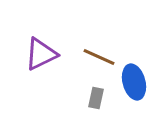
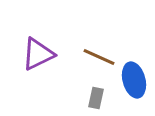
purple triangle: moved 3 px left
blue ellipse: moved 2 px up
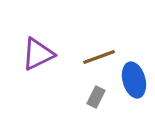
brown line: rotated 44 degrees counterclockwise
gray rectangle: moved 1 px up; rotated 15 degrees clockwise
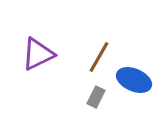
brown line: rotated 40 degrees counterclockwise
blue ellipse: rotated 52 degrees counterclockwise
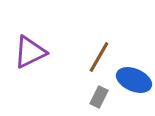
purple triangle: moved 8 px left, 2 px up
gray rectangle: moved 3 px right
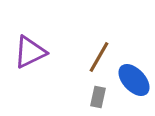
blue ellipse: rotated 24 degrees clockwise
gray rectangle: moved 1 px left; rotated 15 degrees counterclockwise
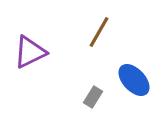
brown line: moved 25 px up
gray rectangle: moved 5 px left; rotated 20 degrees clockwise
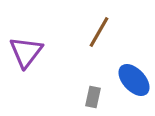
purple triangle: moved 4 px left; rotated 27 degrees counterclockwise
gray rectangle: rotated 20 degrees counterclockwise
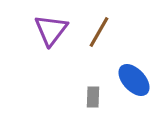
purple triangle: moved 25 px right, 22 px up
gray rectangle: rotated 10 degrees counterclockwise
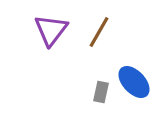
blue ellipse: moved 2 px down
gray rectangle: moved 8 px right, 5 px up; rotated 10 degrees clockwise
